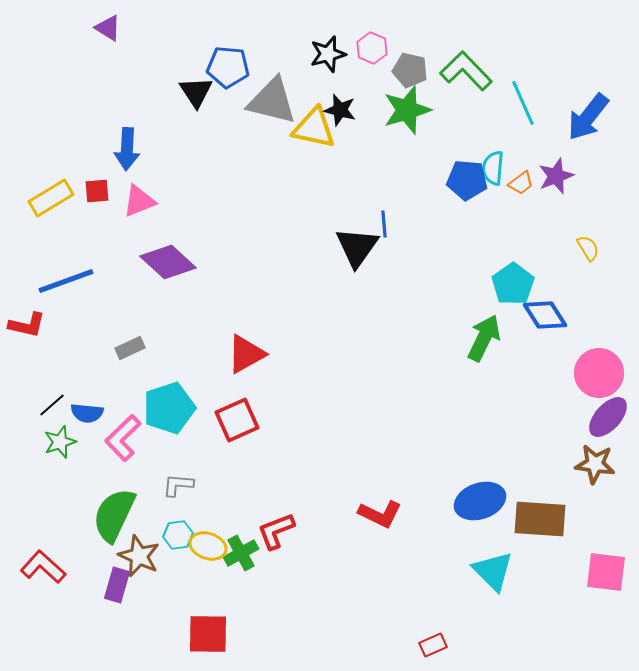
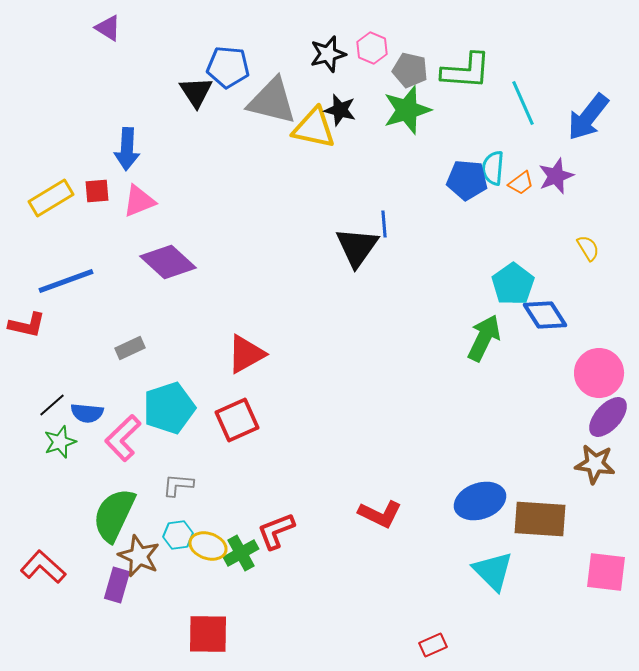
green L-shape at (466, 71): rotated 138 degrees clockwise
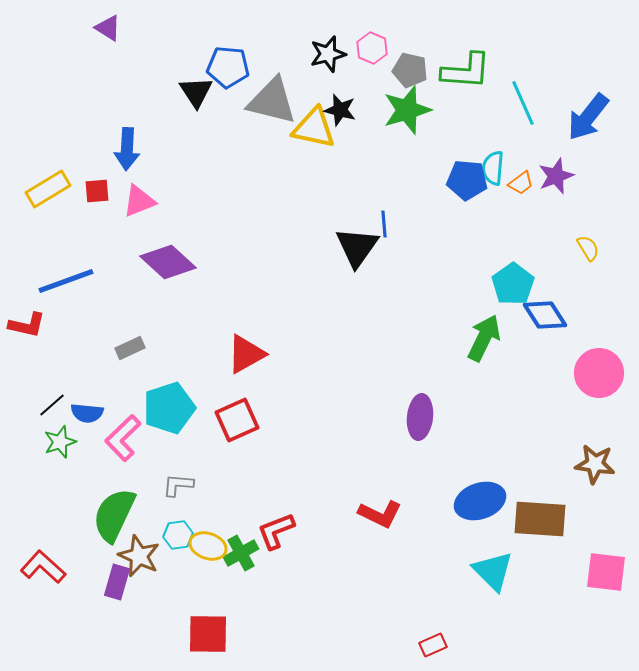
yellow rectangle at (51, 198): moved 3 px left, 9 px up
purple ellipse at (608, 417): moved 188 px left; rotated 36 degrees counterclockwise
purple rectangle at (117, 585): moved 3 px up
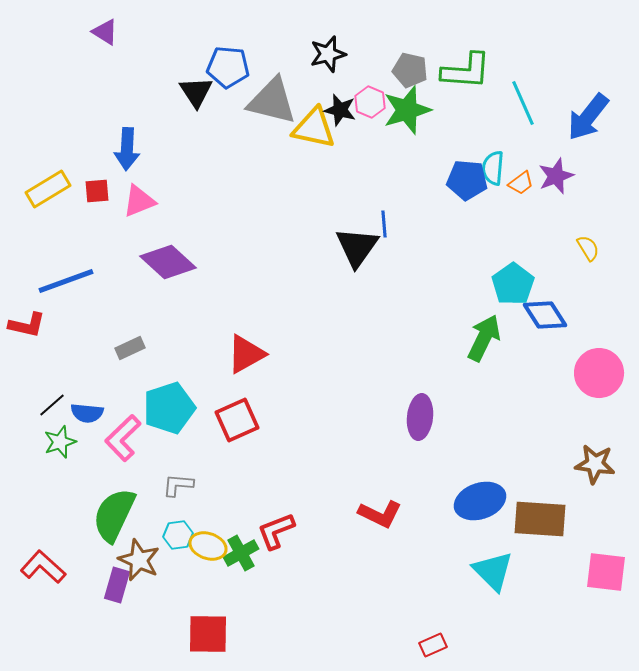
purple triangle at (108, 28): moved 3 px left, 4 px down
pink hexagon at (372, 48): moved 2 px left, 54 px down
brown star at (139, 556): moved 4 px down
purple rectangle at (117, 582): moved 3 px down
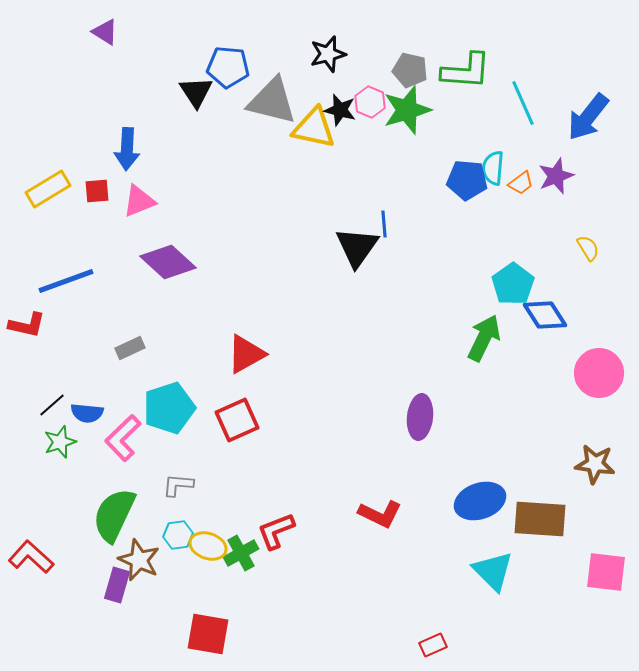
red L-shape at (43, 567): moved 12 px left, 10 px up
red square at (208, 634): rotated 9 degrees clockwise
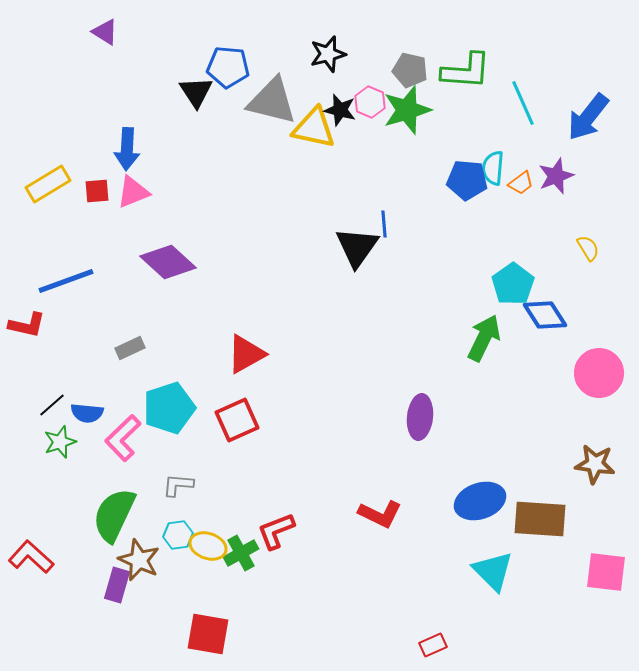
yellow rectangle at (48, 189): moved 5 px up
pink triangle at (139, 201): moved 6 px left, 9 px up
